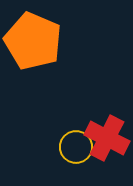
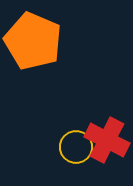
red cross: moved 2 px down
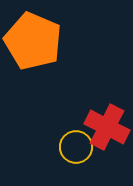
red cross: moved 13 px up
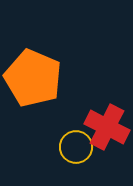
orange pentagon: moved 37 px down
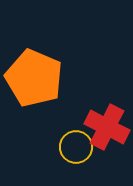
orange pentagon: moved 1 px right
